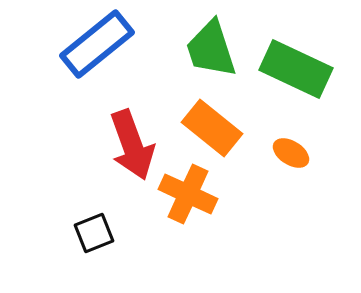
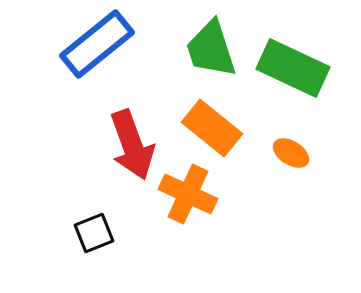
green rectangle: moved 3 px left, 1 px up
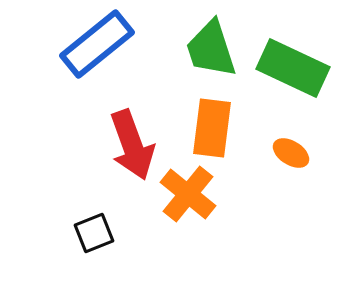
orange rectangle: rotated 58 degrees clockwise
orange cross: rotated 14 degrees clockwise
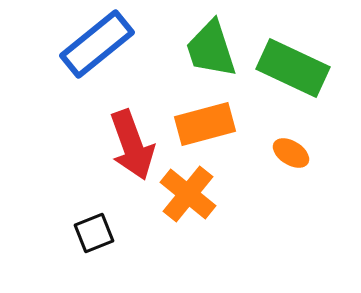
orange rectangle: moved 7 px left, 4 px up; rotated 68 degrees clockwise
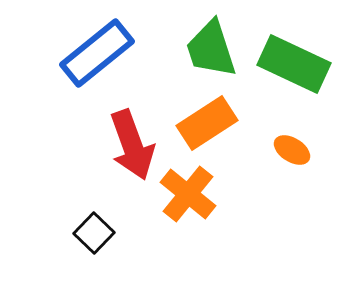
blue rectangle: moved 9 px down
green rectangle: moved 1 px right, 4 px up
orange rectangle: moved 2 px right, 1 px up; rotated 18 degrees counterclockwise
orange ellipse: moved 1 px right, 3 px up
black square: rotated 24 degrees counterclockwise
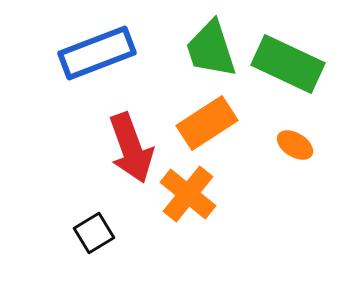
blue rectangle: rotated 18 degrees clockwise
green rectangle: moved 6 px left
red arrow: moved 1 px left, 3 px down
orange ellipse: moved 3 px right, 5 px up
black square: rotated 15 degrees clockwise
